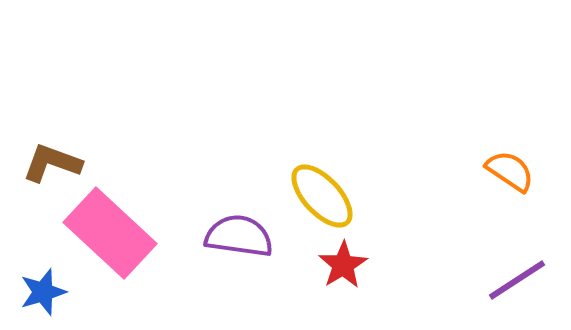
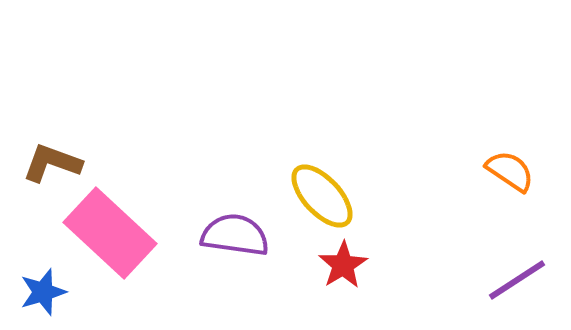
purple semicircle: moved 4 px left, 1 px up
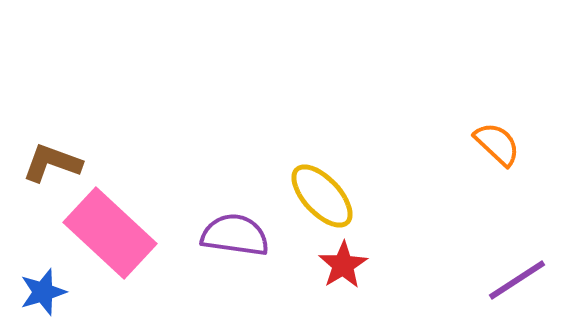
orange semicircle: moved 13 px left, 27 px up; rotated 9 degrees clockwise
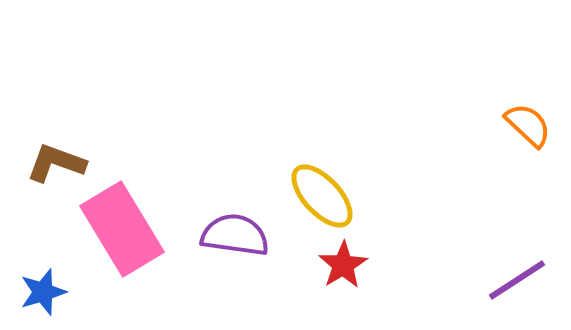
orange semicircle: moved 31 px right, 19 px up
brown L-shape: moved 4 px right
pink rectangle: moved 12 px right, 4 px up; rotated 16 degrees clockwise
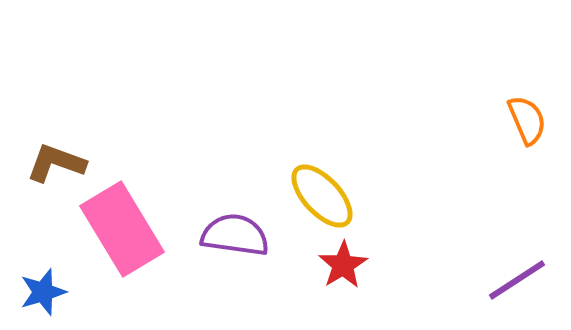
orange semicircle: moved 1 px left, 5 px up; rotated 24 degrees clockwise
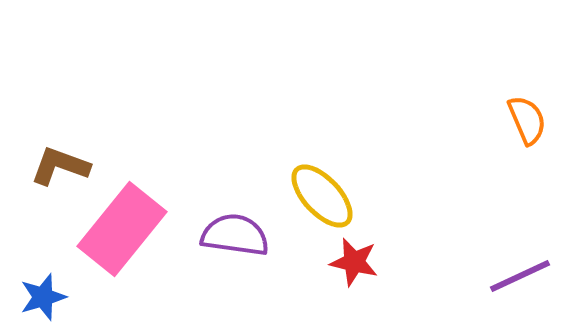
brown L-shape: moved 4 px right, 3 px down
pink rectangle: rotated 70 degrees clockwise
red star: moved 11 px right, 3 px up; rotated 27 degrees counterclockwise
purple line: moved 3 px right, 4 px up; rotated 8 degrees clockwise
blue star: moved 5 px down
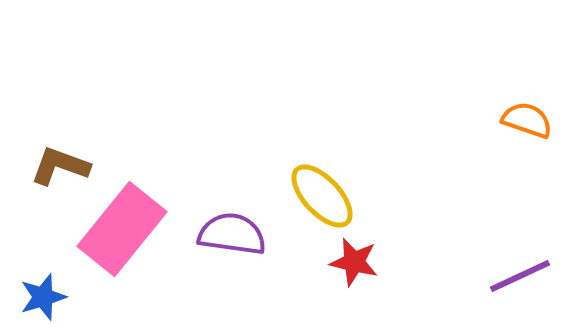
orange semicircle: rotated 48 degrees counterclockwise
purple semicircle: moved 3 px left, 1 px up
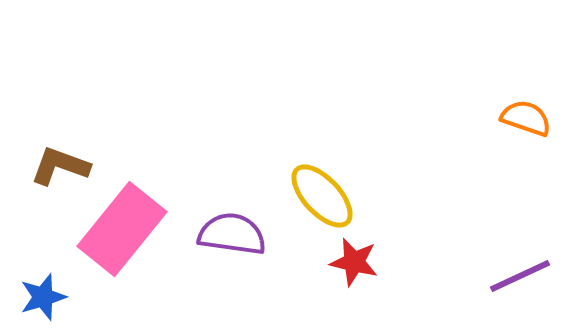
orange semicircle: moved 1 px left, 2 px up
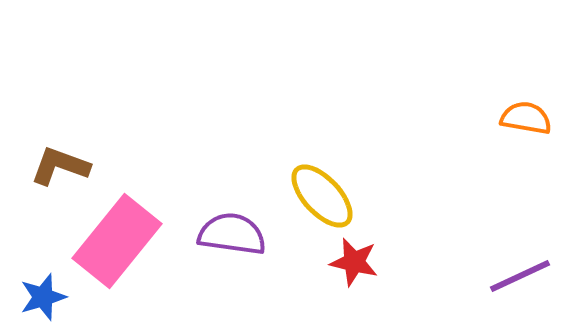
orange semicircle: rotated 9 degrees counterclockwise
pink rectangle: moved 5 px left, 12 px down
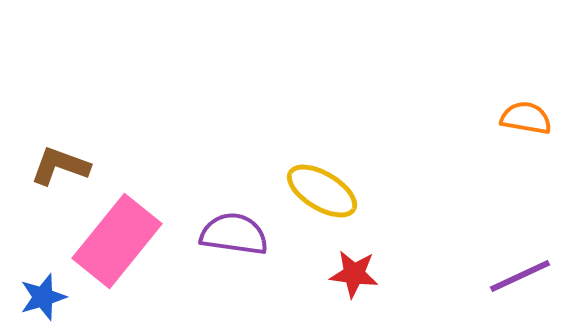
yellow ellipse: moved 5 px up; rotated 16 degrees counterclockwise
purple semicircle: moved 2 px right
red star: moved 12 px down; rotated 6 degrees counterclockwise
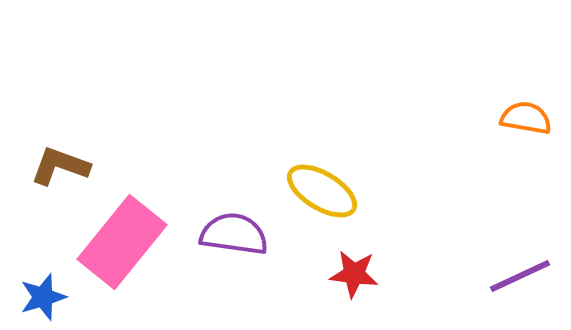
pink rectangle: moved 5 px right, 1 px down
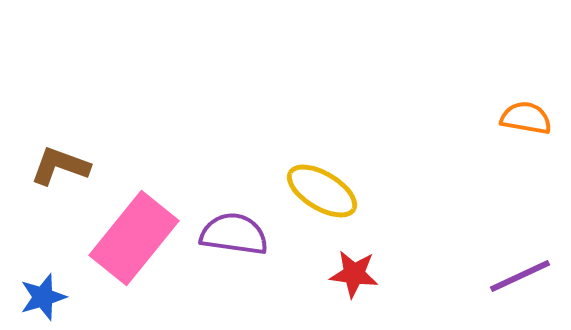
pink rectangle: moved 12 px right, 4 px up
